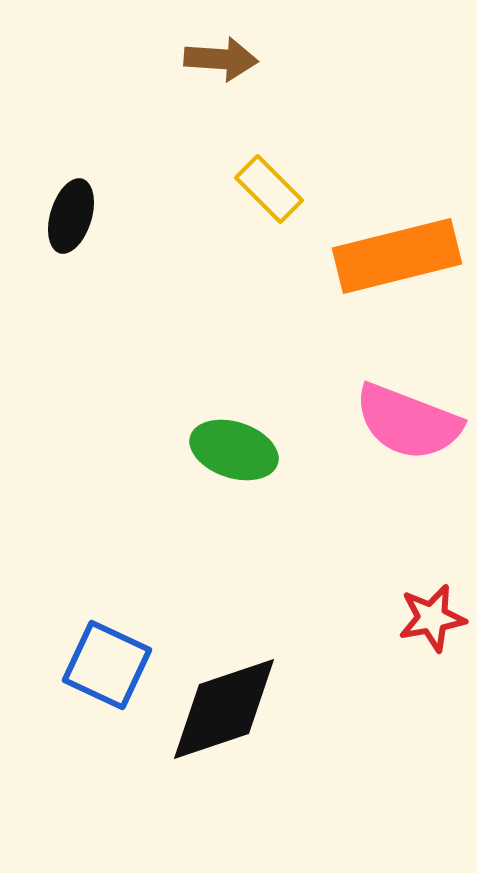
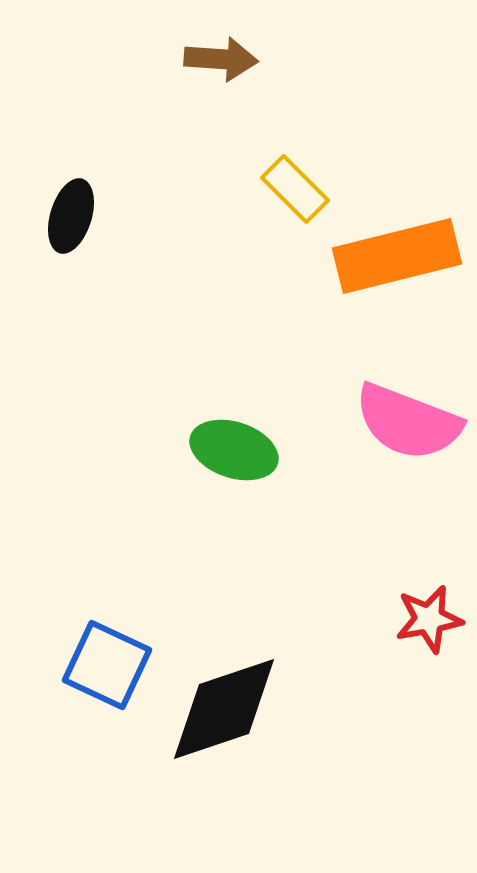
yellow rectangle: moved 26 px right
red star: moved 3 px left, 1 px down
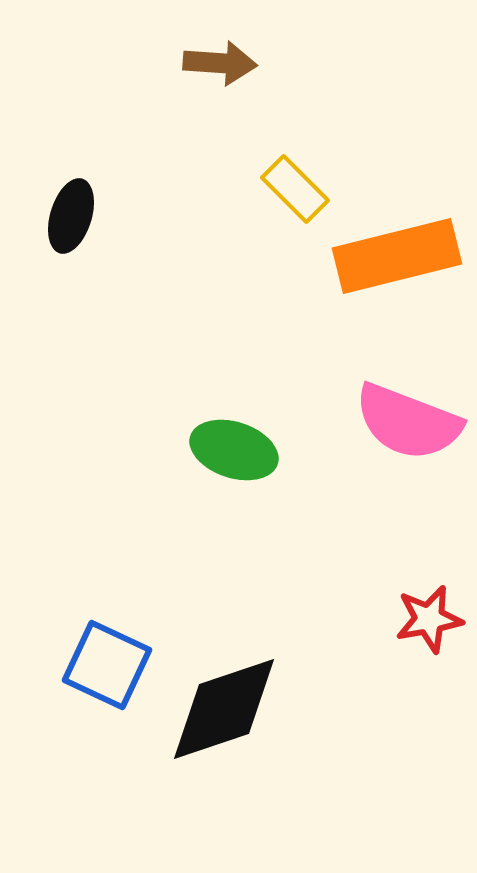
brown arrow: moved 1 px left, 4 px down
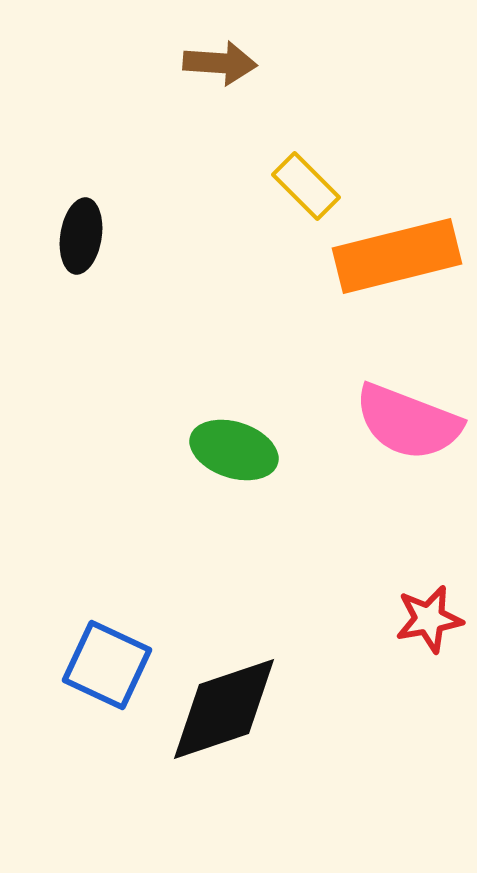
yellow rectangle: moved 11 px right, 3 px up
black ellipse: moved 10 px right, 20 px down; rotated 8 degrees counterclockwise
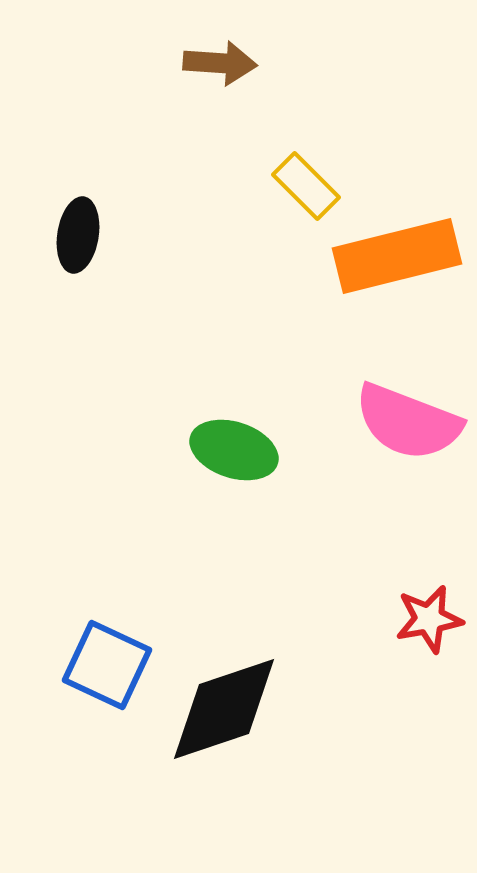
black ellipse: moved 3 px left, 1 px up
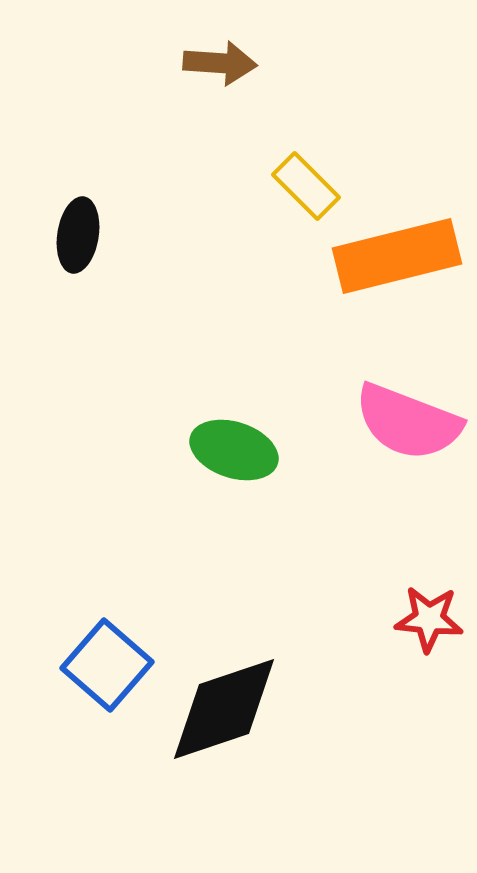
red star: rotated 16 degrees clockwise
blue square: rotated 16 degrees clockwise
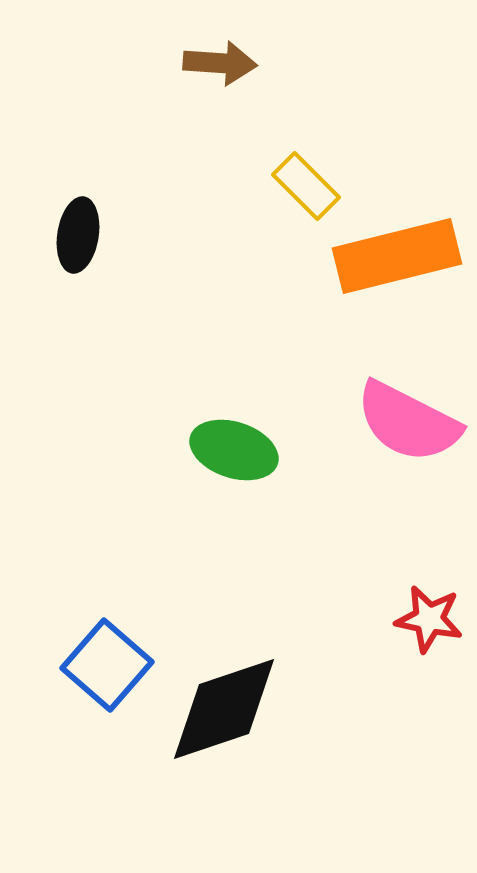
pink semicircle: rotated 6 degrees clockwise
red star: rotated 6 degrees clockwise
